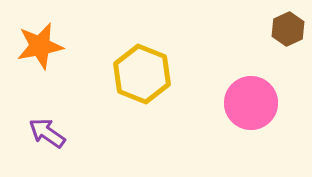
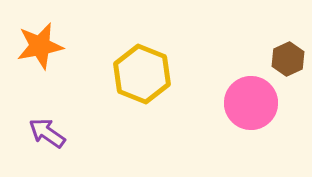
brown hexagon: moved 30 px down
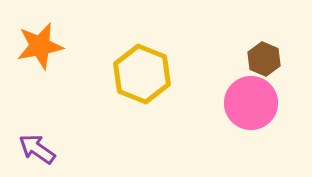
brown hexagon: moved 24 px left; rotated 12 degrees counterclockwise
purple arrow: moved 10 px left, 16 px down
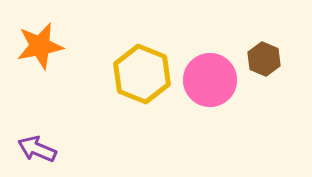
pink circle: moved 41 px left, 23 px up
purple arrow: rotated 12 degrees counterclockwise
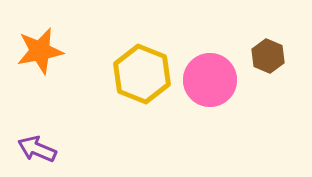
orange star: moved 5 px down
brown hexagon: moved 4 px right, 3 px up
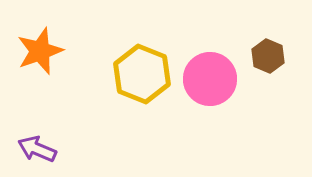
orange star: rotated 9 degrees counterclockwise
pink circle: moved 1 px up
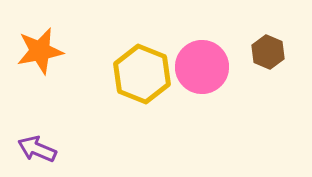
orange star: rotated 9 degrees clockwise
brown hexagon: moved 4 px up
pink circle: moved 8 px left, 12 px up
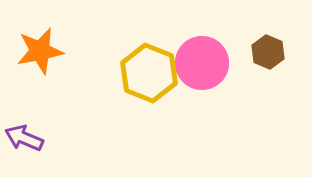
pink circle: moved 4 px up
yellow hexagon: moved 7 px right, 1 px up
purple arrow: moved 13 px left, 11 px up
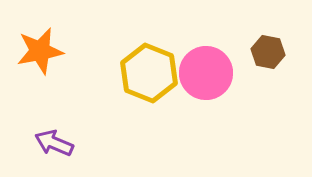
brown hexagon: rotated 12 degrees counterclockwise
pink circle: moved 4 px right, 10 px down
purple arrow: moved 30 px right, 5 px down
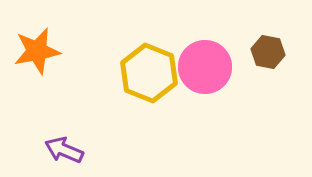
orange star: moved 3 px left
pink circle: moved 1 px left, 6 px up
purple arrow: moved 10 px right, 7 px down
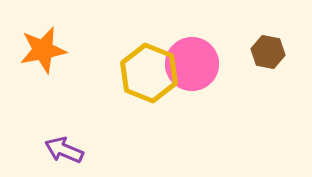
orange star: moved 6 px right, 1 px up
pink circle: moved 13 px left, 3 px up
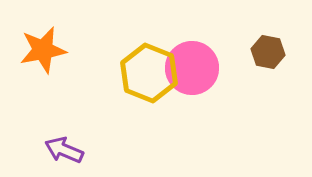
pink circle: moved 4 px down
